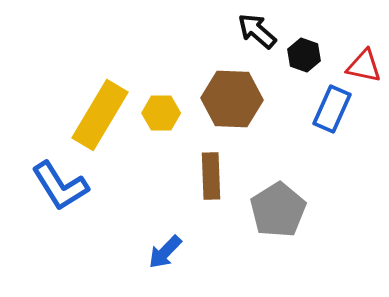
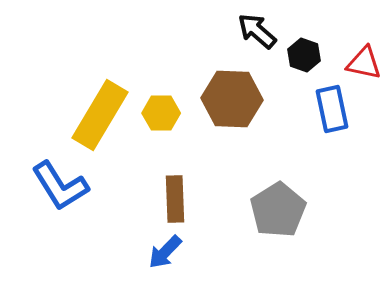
red triangle: moved 3 px up
blue rectangle: rotated 36 degrees counterclockwise
brown rectangle: moved 36 px left, 23 px down
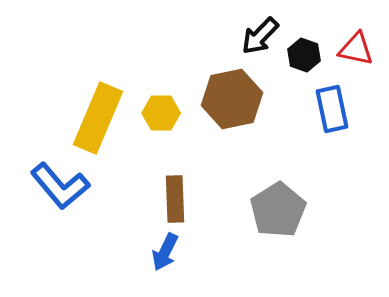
black arrow: moved 3 px right, 5 px down; rotated 87 degrees counterclockwise
red triangle: moved 8 px left, 14 px up
brown hexagon: rotated 14 degrees counterclockwise
yellow rectangle: moved 2 px left, 3 px down; rotated 8 degrees counterclockwise
blue L-shape: rotated 8 degrees counterclockwise
blue arrow: rotated 18 degrees counterclockwise
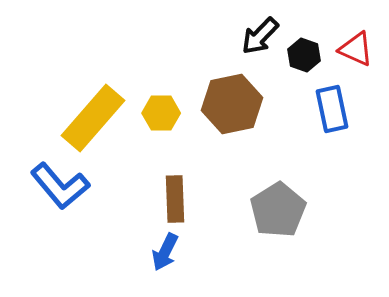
red triangle: rotated 12 degrees clockwise
brown hexagon: moved 5 px down
yellow rectangle: moved 5 px left; rotated 18 degrees clockwise
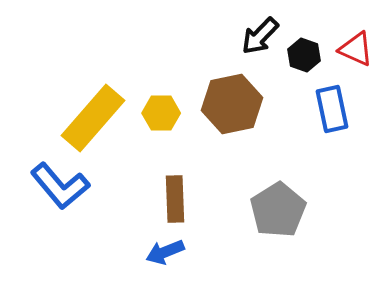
blue arrow: rotated 42 degrees clockwise
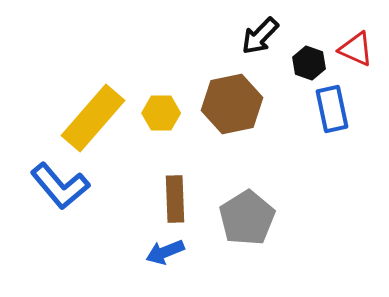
black hexagon: moved 5 px right, 8 px down
gray pentagon: moved 31 px left, 8 px down
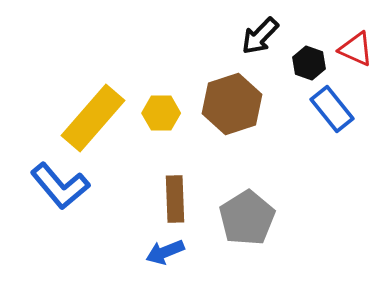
brown hexagon: rotated 6 degrees counterclockwise
blue rectangle: rotated 27 degrees counterclockwise
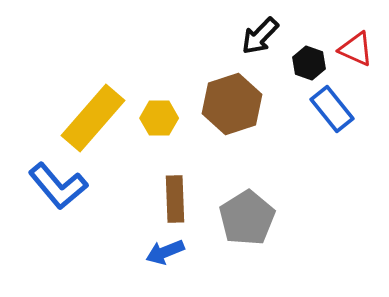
yellow hexagon: moved 2 px left, 5 px down
blue L-shape: moved 2 px left
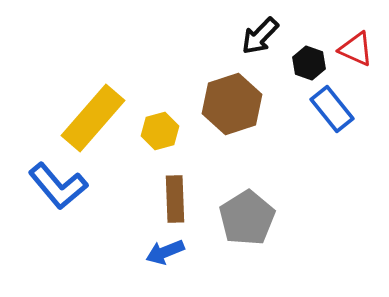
yellow hexagon: moved 1 px right, 13 px down; rotated 15 degrees counterclockwise
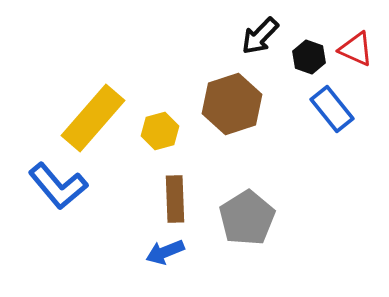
black hexagon: moved 6 px up
